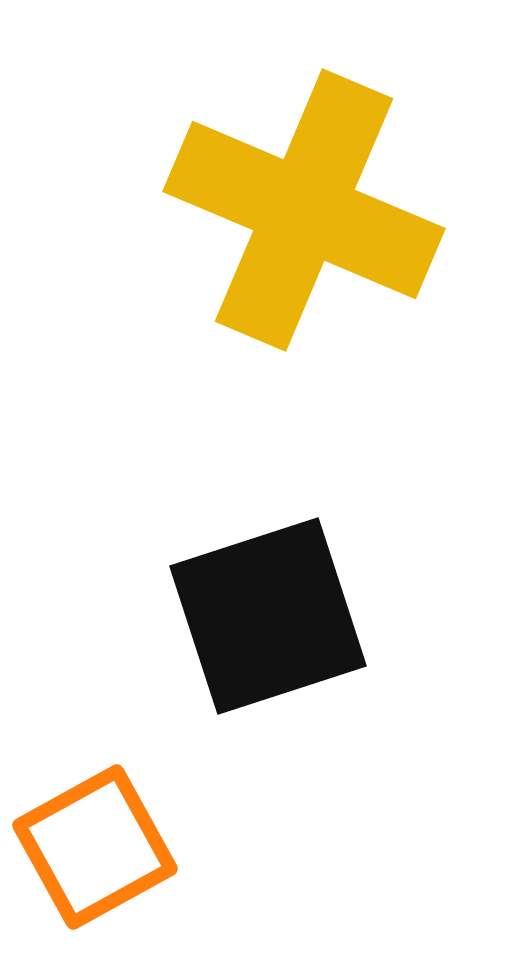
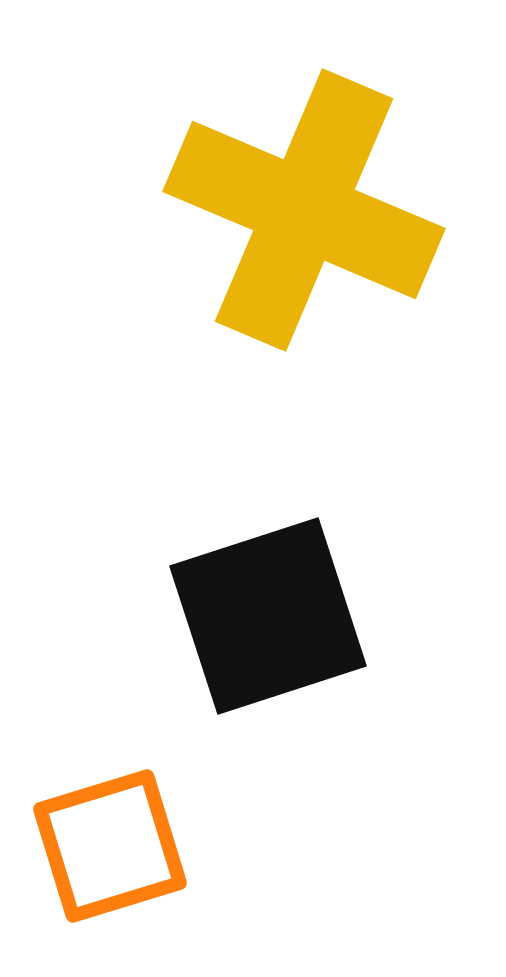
orange square: moved 15 px right, 1 px up; rotated 12 degrees clockwise
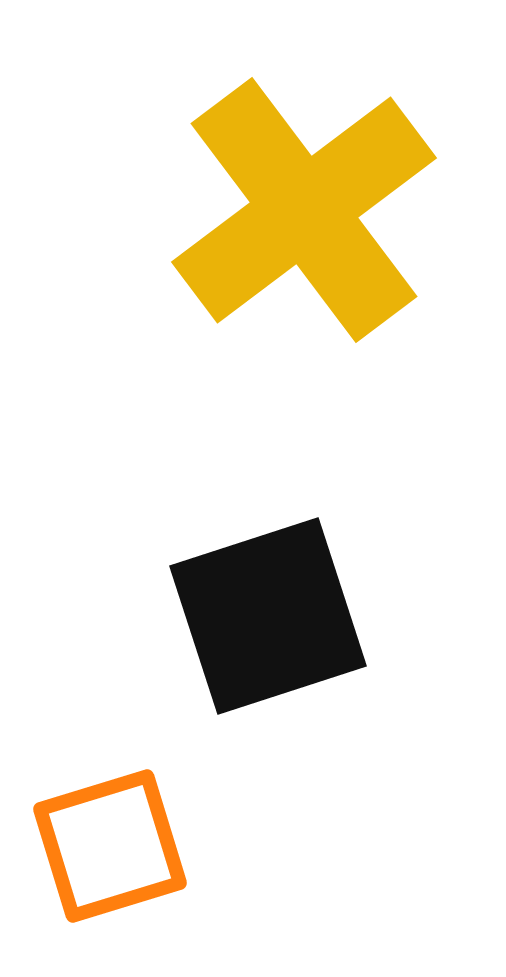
yellow cross: rotated 30 degrees clockwise
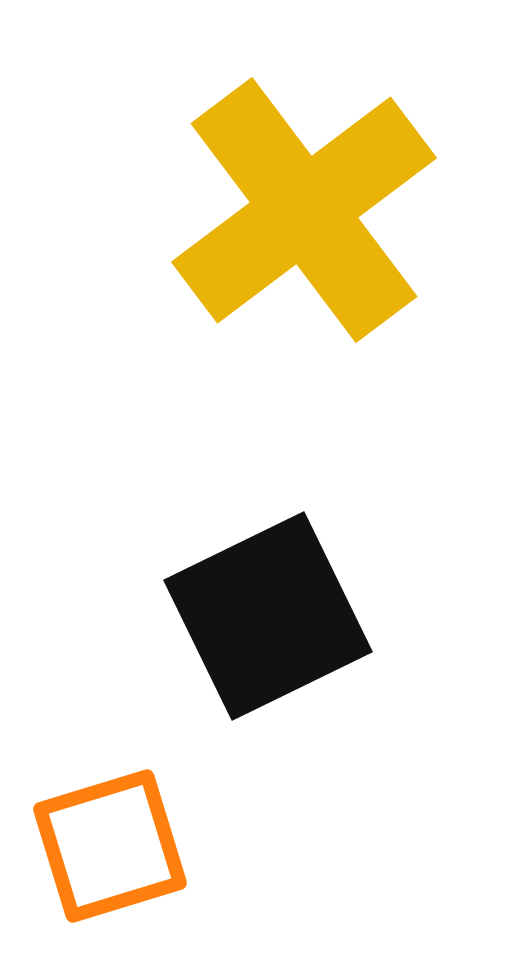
black square: rotated 8 degrees counterclockwise
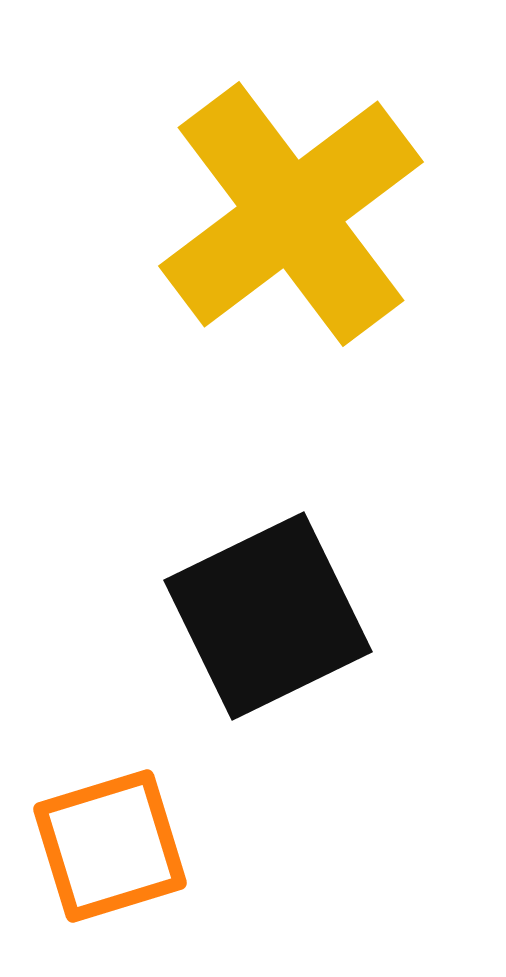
yellow cross: moved 13 px left, 4 px down
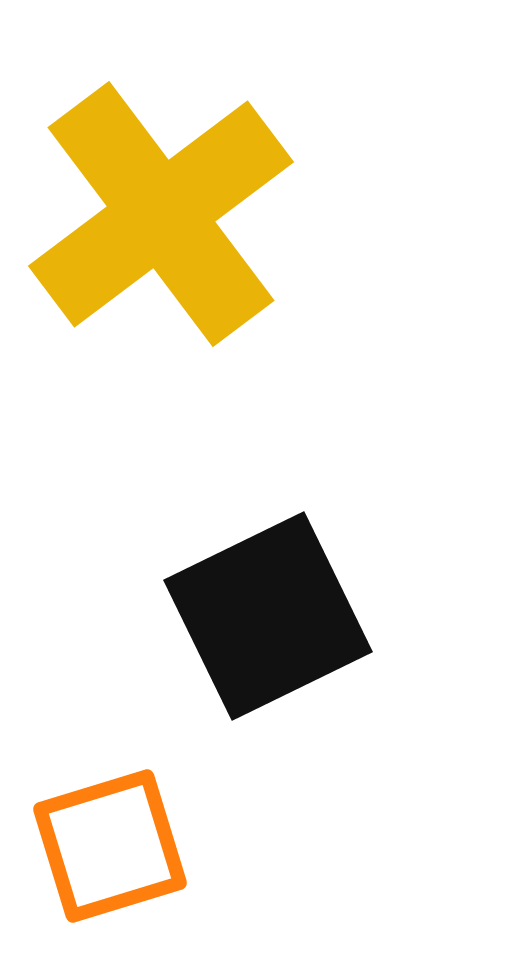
yellow cross: moved 130 px left
